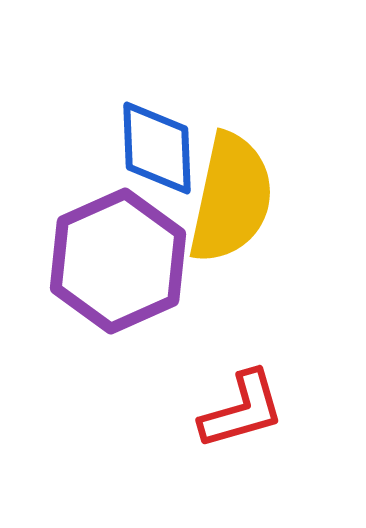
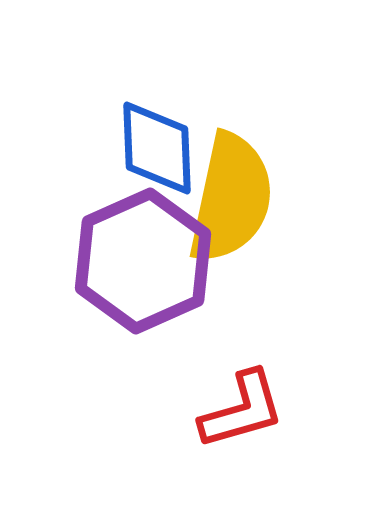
purple hexagon: moved 25 px right
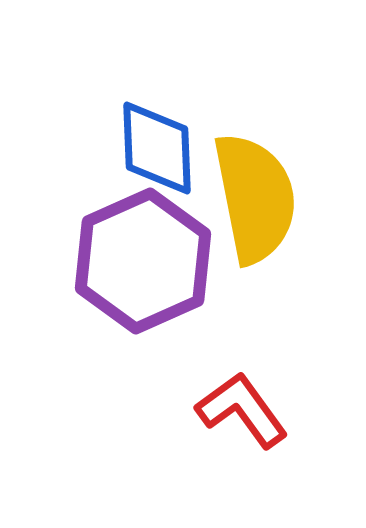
yellow semicircle: moved 24 px right; rotated 23 degrees counterclockwise
red L-shape: rotated 110 degrees counterclockwise
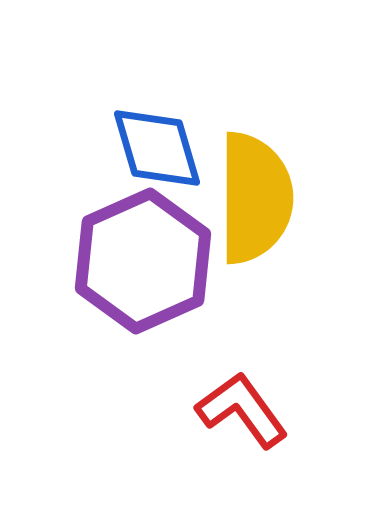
blue diamond: rotated 14 degrees counterclockwise
yellow semicircle: rotated 11 degrees clockwise
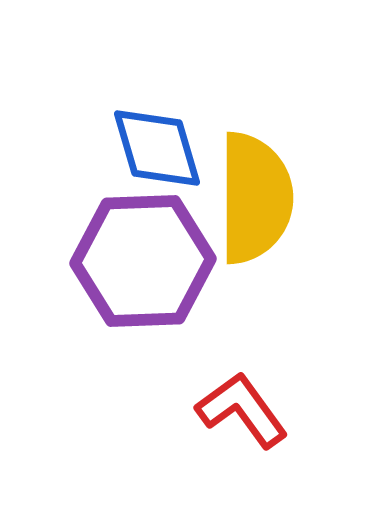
purple hexagon: rotated 22 degrees clockwise
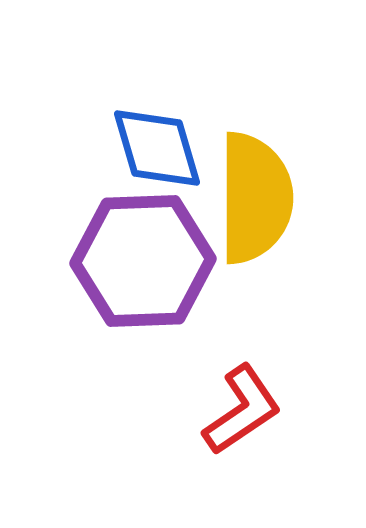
red L-shape: rotated 92 degrees clockwise
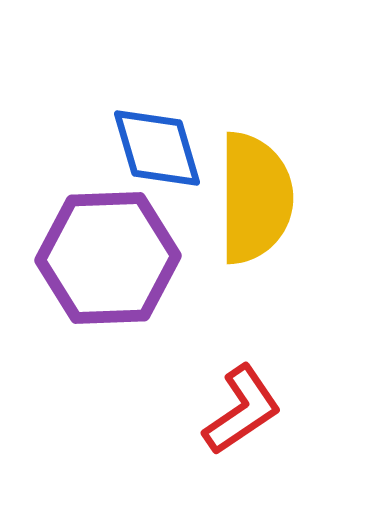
purple hexagon: moved 35 px left, 3 px up
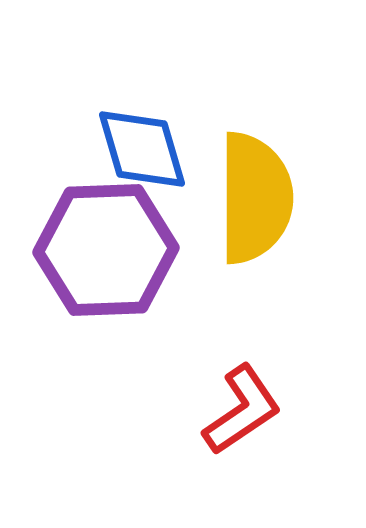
blue diamond: moved 15 px left, 1 px down
purple hexagon: moved 2 px left, 8 px up
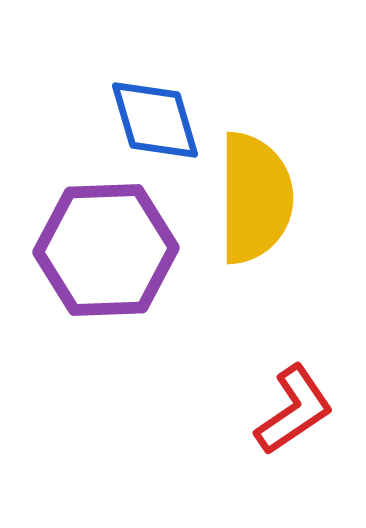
blue diamond: moved 13 px right, 29 px up
red L-shape: moved 52 px right
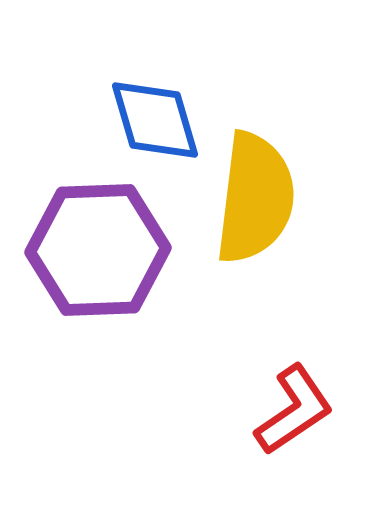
yellow semicircle: rotated 7 degrees clockwise
purple hexagon: moved 8 px left
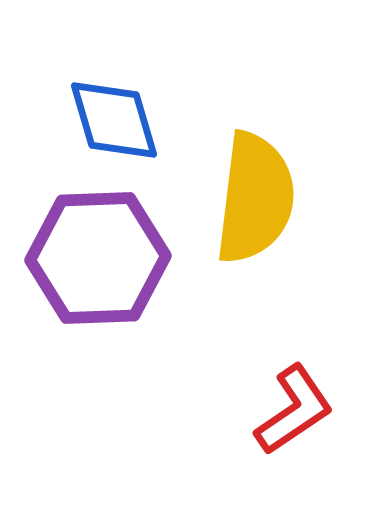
blue diamond: moved 41 px left
purple hexagon: moved 8 px down
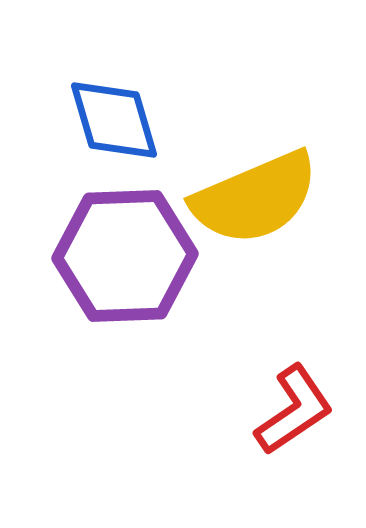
yellow semicircle: rotated 60 degrees clockwise
purple hexagon: moved 27 px right, 2 px up
